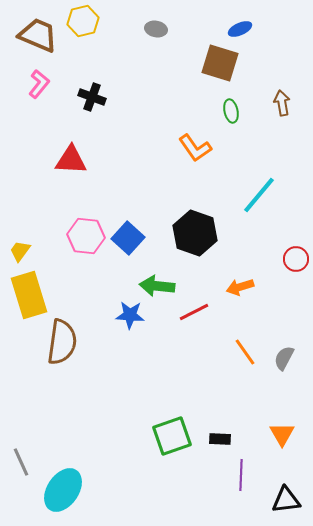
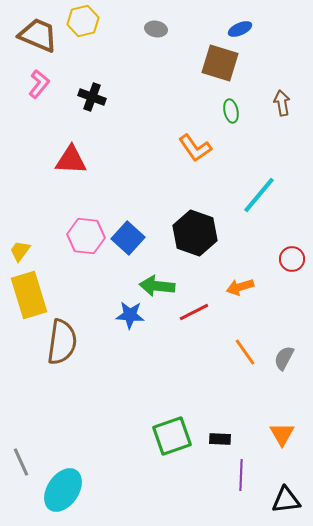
red circle: moved 4 px left
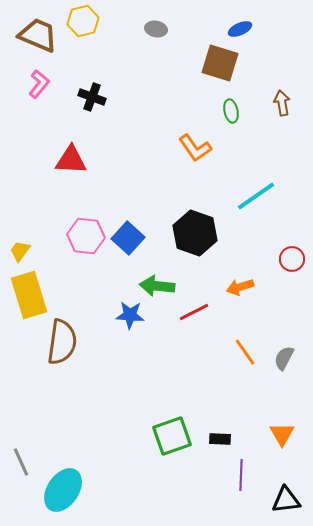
cyan line: moved 3 px left, 1 px down; rotated 15 degrees clockwise
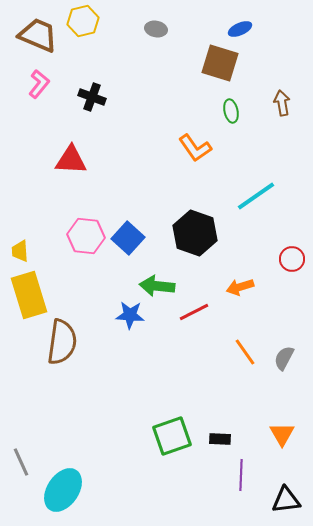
yellow trapezoid: rotated 40 degrees counterclockwise
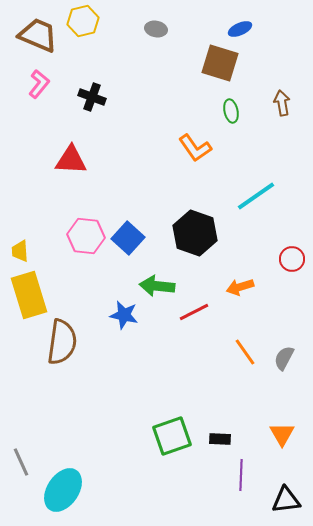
blue star: moved 6 px left; rotated 8 degrees clockwise
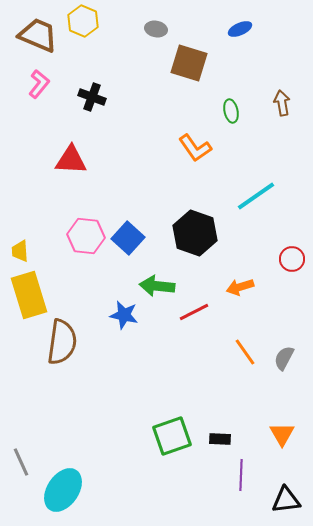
yellow hexagon: rotated 24 degrees counterclockwise
brown square: moved 31 px left
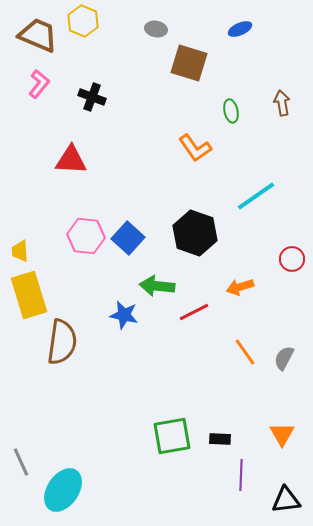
green square: rotated 9 degrees clockwise
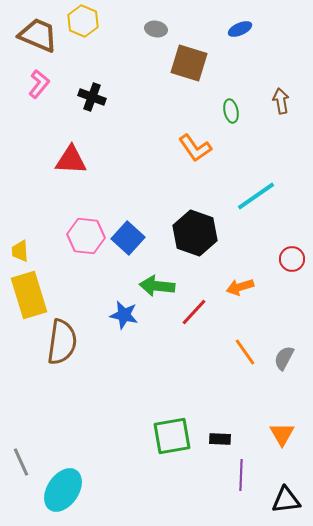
brown arrow: moved 1 px left, 2 px up
red line: rotated 20 degrees counterclockwise
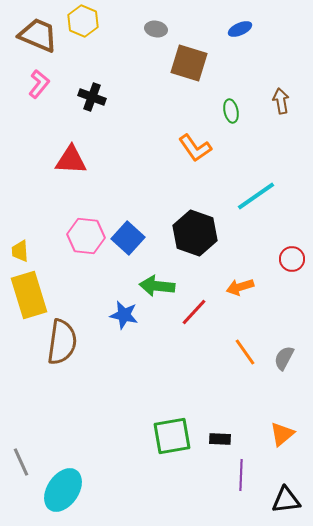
orange triangle: rotated 20 degrees clockwise
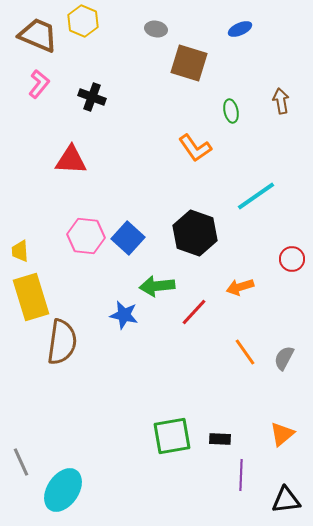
green arrow: rotated 12 degrees counterclockwise
yellow rectangle: moved 2 px right, 2 px down
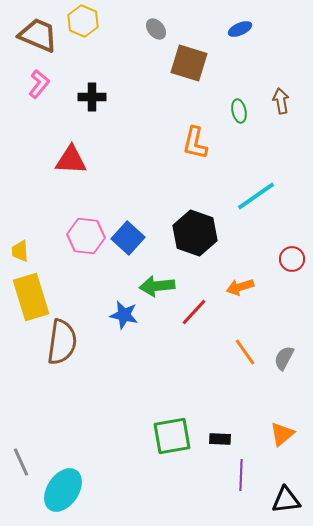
gray ellipse: rotated 40 degrees clockwise
black cross: rotated 20 degrees counterclockwise
green ellipse: moved 8 px right
orange L-shape: moved 5 px up; rotated 48 degrees clockwise
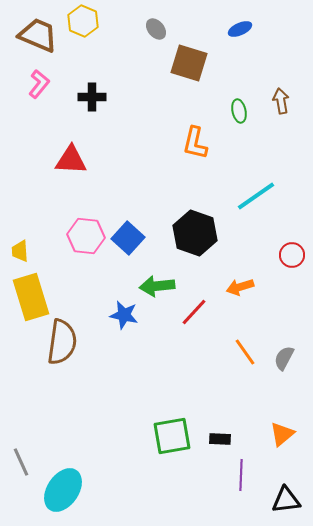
red circle: moved 4 px up
